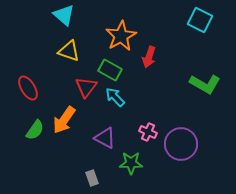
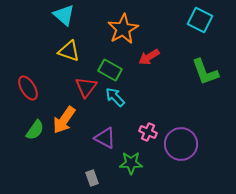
orange star: moved 2 px right, 7 px up
red arrow: rotated 40 degrees clockwise
green L-shape: moved 12 px up; rotated 40 degrees clockwise
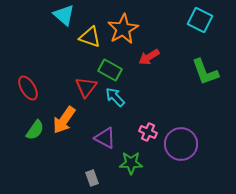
yellow triangle: moved 21 px right, 14 px up
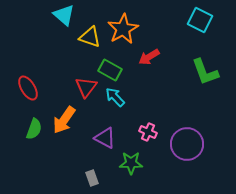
green semicircle: moved 1 px left, 1 px up; rotated 15 degrees counterclockwise
purple circle: moved 6 px right
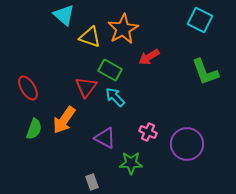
gray rectangle: moved 4 px down
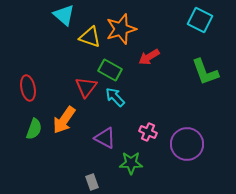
orange star: moved 2 px left; rotated 12 degrees clockwise
red ellipse: rotated 20 degrees clockwise
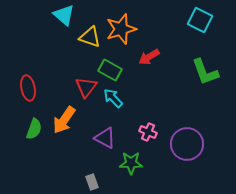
cyan arrow: moved 2 px left, 1 px down
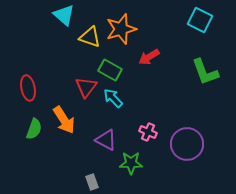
orange arrow: rotated 68 degrees counterclockwise
purple triangle: moved 1 px right, 2 px down
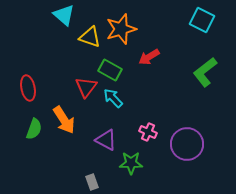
cyan square: moved 2 px right
green L-shape: rotated 72 degrees clockwise
